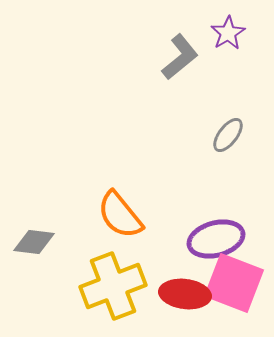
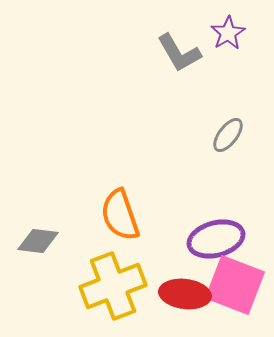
gray L-shape: moved 1 px left, 4 px up; rotated 99 degrees clockwise
orange semicircle: rotated 20 degrees clockwise
gray diamond: moved 4 px right, 1 px up
pink square: moved 1 px right, 2 px down
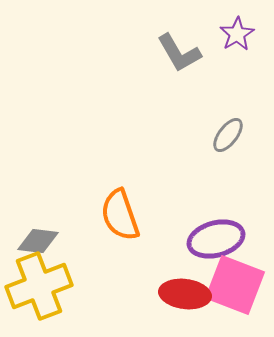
purple star: moved 9 px right, 1 px down
yellow cross: moved 74 px left
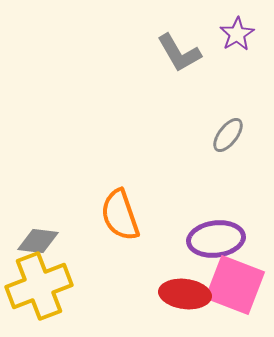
purple ellipse: rotated 8 degrees clockwise
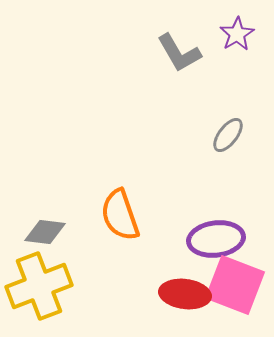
gray diamond: moved 7 px right, 9 px up
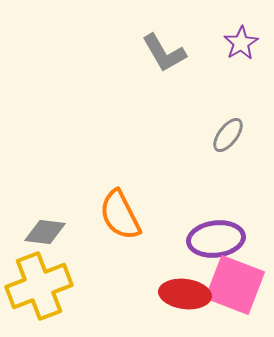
purple star: moved 4 px right, 9 px down
gray L-shape: moved 15 px left
orange semicircle: rotated 8 degrees counterclockwise
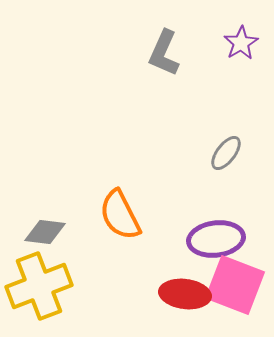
gray L-shape: rotated 54 degrees clockwise
gray ellipse: moved 2 px left, 18 px down
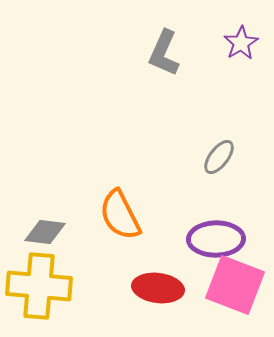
gray ellipse: moved 7 px left, 4 px down
purple ellipse: rotated 6 degrees clockwise
yellow cross: rotated 26 degrees clockwise
red ellipse: moved 27 px left, 6 px up
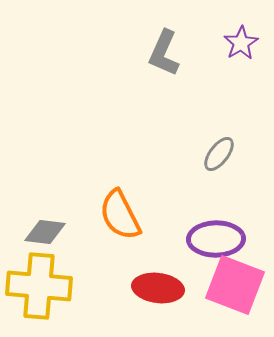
gray ellipse: moved 3 px up
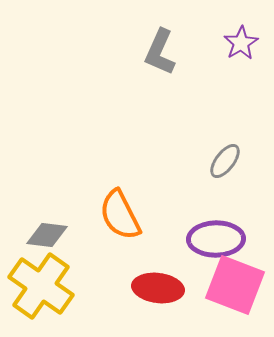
gray L-shape: moved 4 px left, 1 px up
gray ellipse: moved 6 px right, 7 px down
gray diamond: moved 2 px right, 3 px down
yellow cross: moved 2 px right; rotated 30 degrees clockwise
